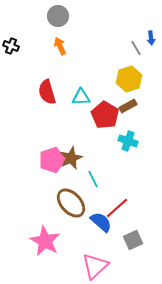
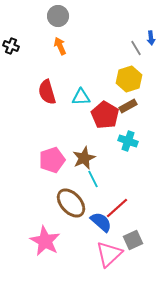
brown star: moved 13 px right
pink triangle: moved 14 px right, 12 px up
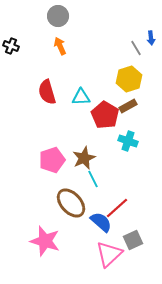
pink star: rotated 12 degrees counterclockwise
